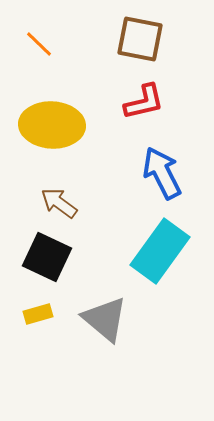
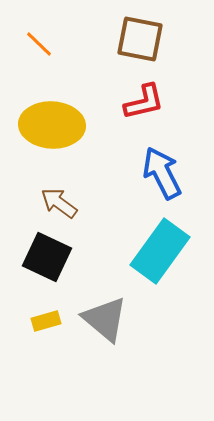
yellow rectangle: moved 8 px right, 7 px down
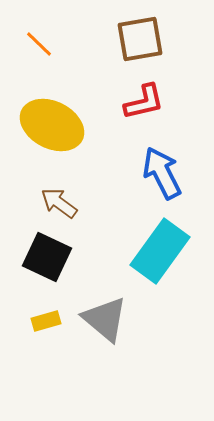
brown square: rotated 21 degrees counterclockwise
yellow ellipse: rotated 24 degrees clockwise
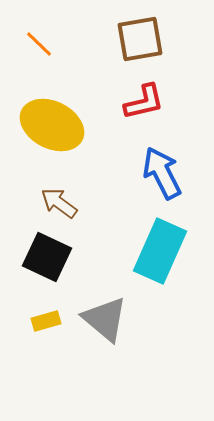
cyan rectangle: rotated 12 degrees counterclockwise
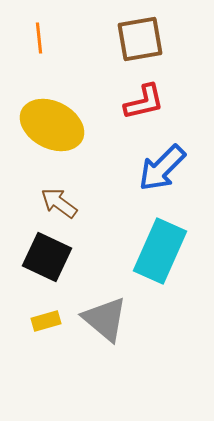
orange line: moved 6 px up; rotated 40 degrees clockwise
blue arrow: moved 5 px up; rotated 108 degrees counterclockwise
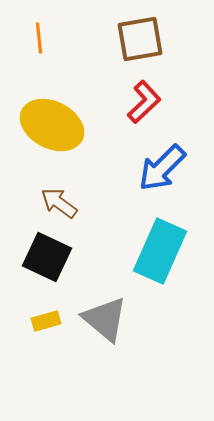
red L-shape: rotated 30 degrees counterclockwise
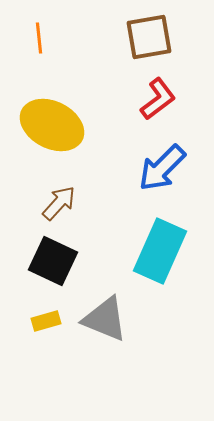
brown square: moved 9 px right, 2 px up
red L-shape: moved 14 px right, 3 px up; rotated 6 degrees clockwise
brown arrow: rotated 96 degrees clockwise
black square: moved 6 px right, 4 px down
gray triangle: rotated 18 degrees counterclockwise
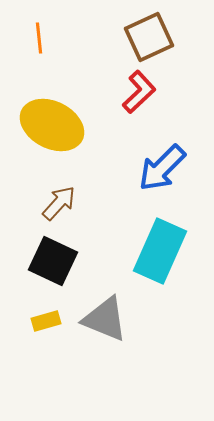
brown square: rotated 15 degrees counterclockwise
red L-shape: moved 19 px left, 7 px up; rotated 6 degrees counterclockwise
